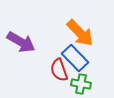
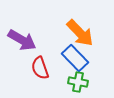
purple arrow: moved 1 px right, 2 px up
red semicircle: moved 19 px left, 2 px up
green cross: moved 3 px left, 2 px up
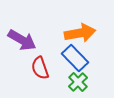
orange arrow: rotated 56 degrees counterclockwise
green cross: rotated 36 degrees clockwise
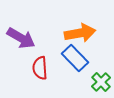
purple arrow: moved 1 px left, 2 px up
red semicircle: rotated 15 degrees clockwise
green cross: moved 23 px right
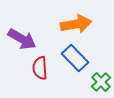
orange arrow: moved 4 px left, 9 px up
purple arrow: moved 1 px right, 1 px down
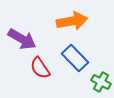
orange arrow: moved 4 px left, 3 px up
red semicircle: rotated 30 degrees counterclockwise
green cross: rotated 18 degrees counterclockwise
